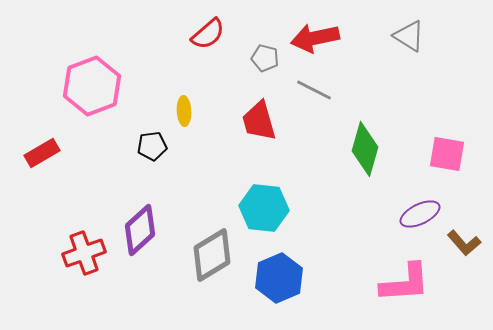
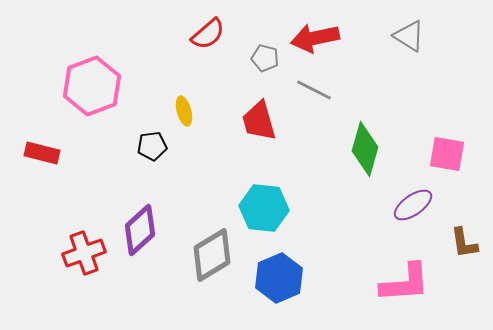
yellow ellipse: rotated 12 degrees counterclockwise
red rectangle: rotated 44 degrees clockwise
purple ellipse: moved 7 px left, 9 px up; rotated 9 degrees counterclockwise
brown L-shape: rotated 32 degrees clockwise
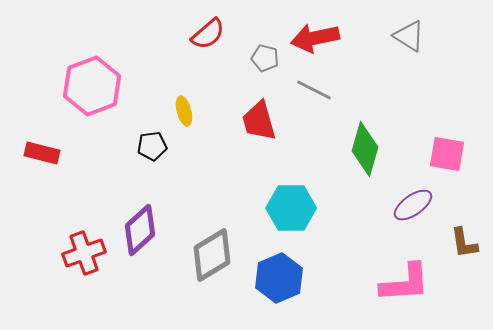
cyan hexagon: moved 27 px right; rotated 6 degrees counterclockwise
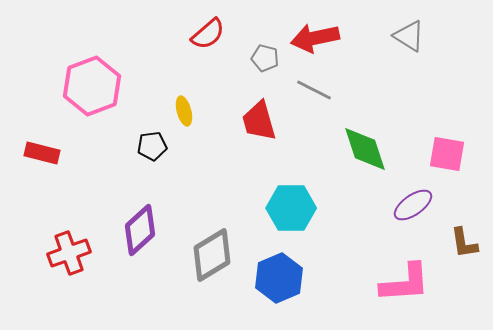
green diamond: rotated 34 degrees counterclockwise
red cross: moved 15 px left
